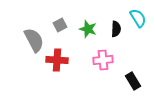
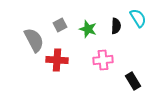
black semicircle: moved 3 px up
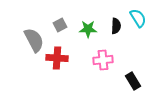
green star: rotated 18 degrees counterclockwise
red cross: moved 2 px up
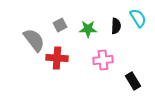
gray semicircle: rotated 10 degrees counterclockwise
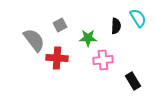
green star: moved 9 px down
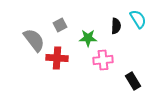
cyan semicircle: moved 1 px down
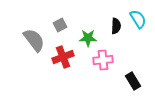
red cross: moved 6 px right, 1 px up; rotated 25 degrees counterclockwise
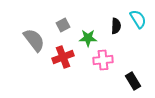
gray square: moved 3 px right
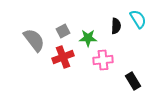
gray square: moved 6 px down
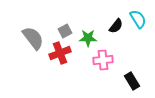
black semicircle: rotated 35 degrees clockwise
gray square: moved 2 px right
gray semicircle: moved 1 px left, 2 px up
red cross: moved 3 px left, 4 px up
black rectangle: moved 1 px left
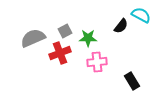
cyan semicircle: moved 3 px right, 4 px up; rotated 30 degrees counterclockwise
black semicircle: moved 5 px right
gray semicircle: rotated 75 degrees counterclockwise
pink cross: moved 6 px left, 2 px down
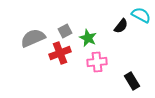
green star: rotated 24 degrees clockwise
